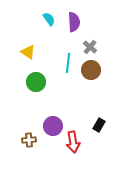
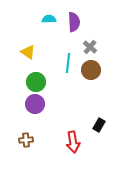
cyan semicircle: rotated 56 degrees counterclockwise
purple circle: moved 18 px left, 22 px up
brown cross: moved 3 px left
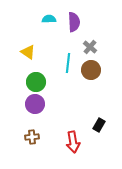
brown cross: moved 6 px right, 3 px up
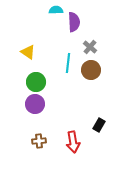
cyan semicircle: moved 7 px right, 9 px up
brown cross: moved 7 px right, 4 px down
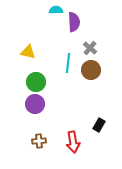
gray cross: moved 1 px down
yellow triangle: rotated 21 degrees counterclockwise
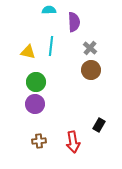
cyan semicircle: moved 7 px left
cyan line: moved 17 px left, 17 px up
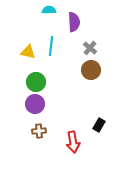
brown cross: moved 10 px up
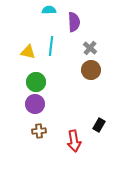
red arrow: moved 1 px right, 1 px up
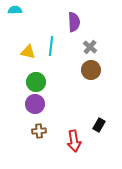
cyan semicircle: moved 34 px left
gray cross: moved 1 px up
